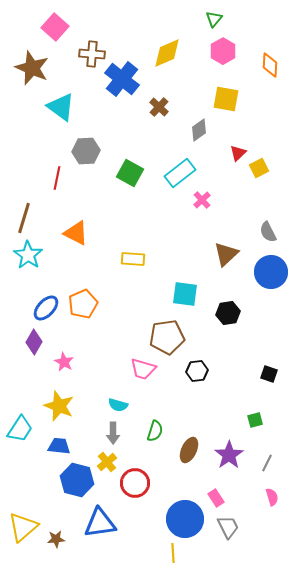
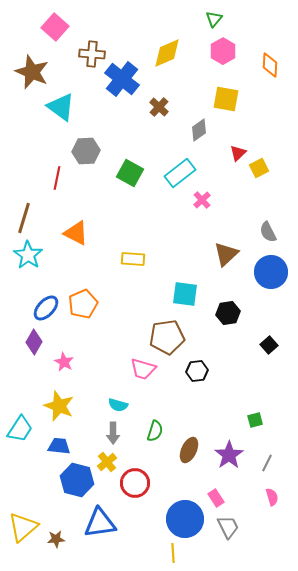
brown star at (32, 68): moved 4 px down
black square at (269, 374): moved 29 px up; rotated 30 degrees clockwise
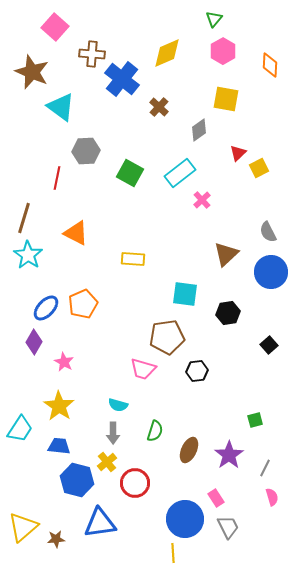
yellow star at (59, 406): rotated 12 degrees clockwise
gray line at (267, 463): moved 2 px left, 5 px down
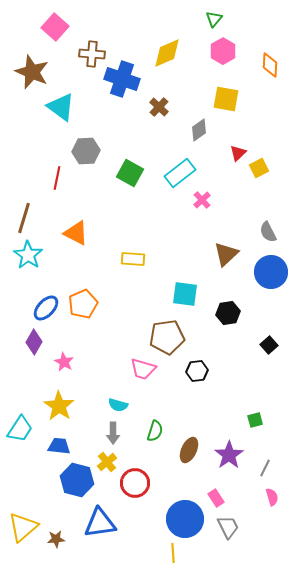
blue cross at (122, 79): rotated 20 degrees counterclockwise
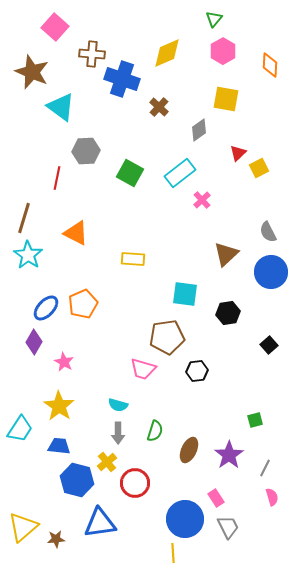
gray arrow at (113, 433): moved 5 px right
